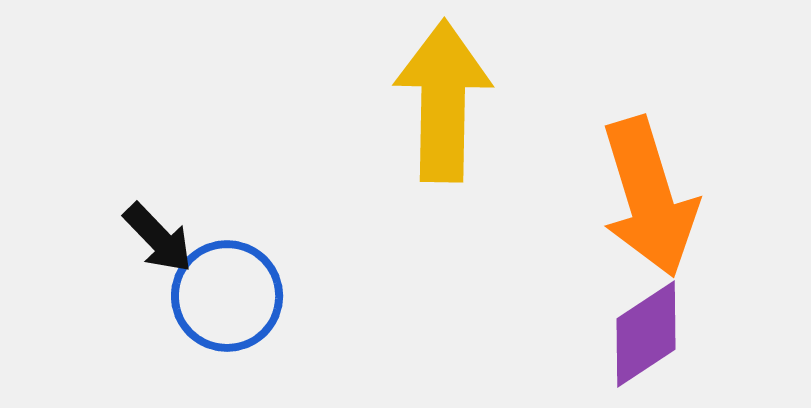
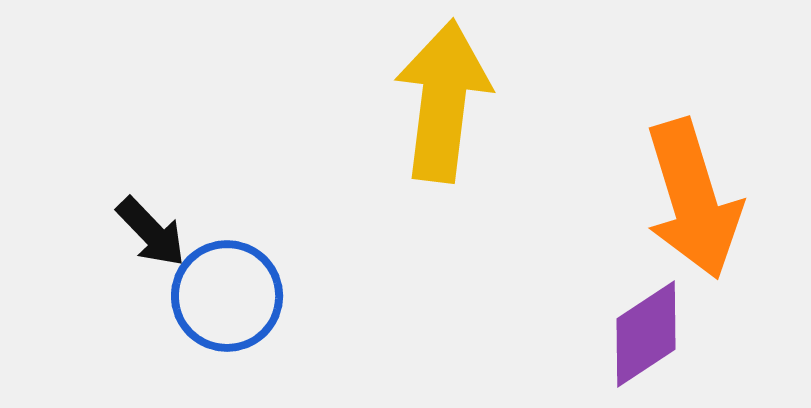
yellow arrow: rotated 6 degrees clockwise
orange arrow: moved 44 px right, 2 px down
black arrow: moved 7 px left, 6 px up
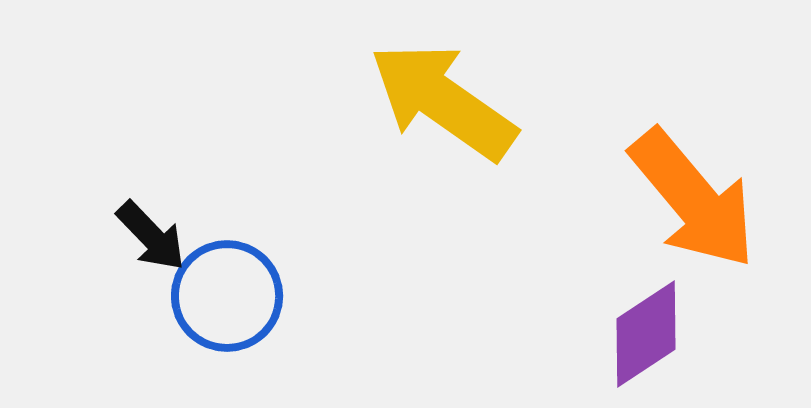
yellow arrow: rotated 62 degrees counterclockwise
orange arrow: rotated 23 degrees counterclockwise
black arrow: moved 4 px down
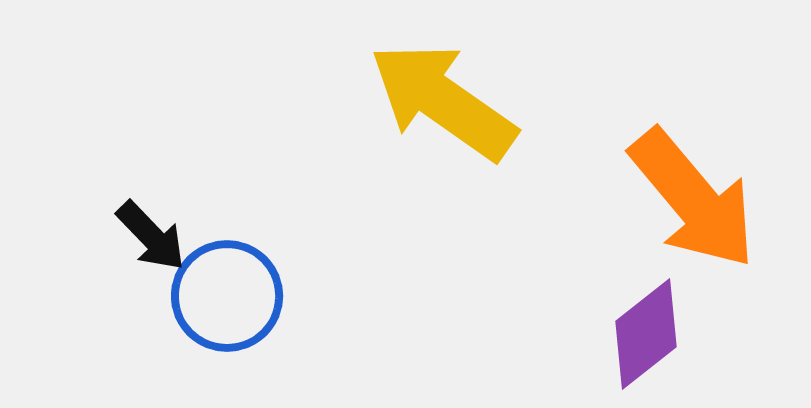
purple diamond: rotated 5 degrees counterclockwise
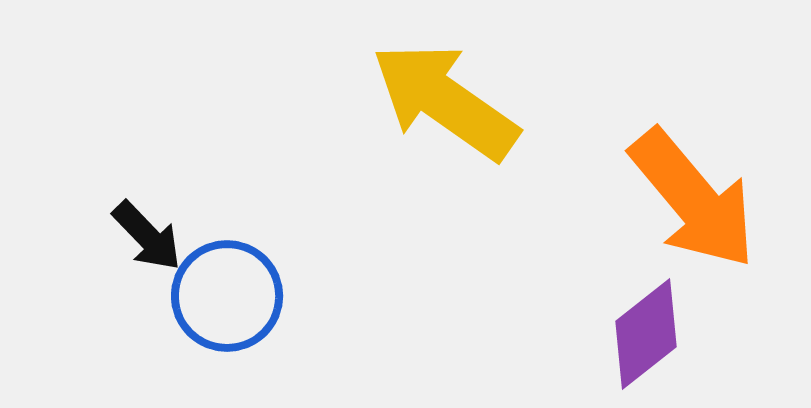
yellow arrow: moved 2 px right
black arrow: moved 4 px left
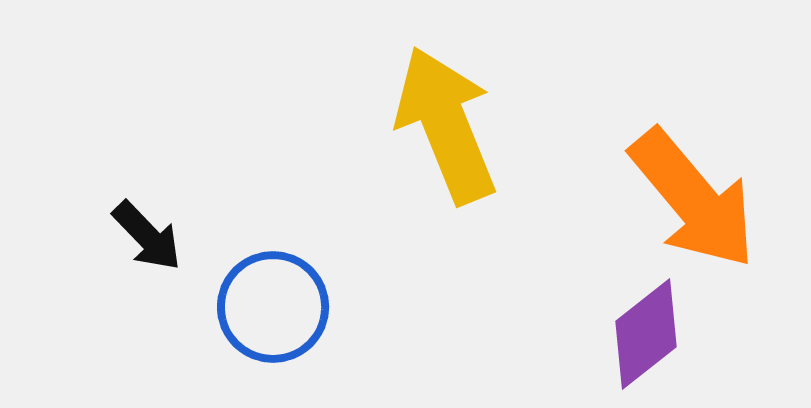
yellow arrow: moved 1 px right, 24 px down; rotated 33 degrees clockwise
blue circle: moved 46 px right, 11 px down
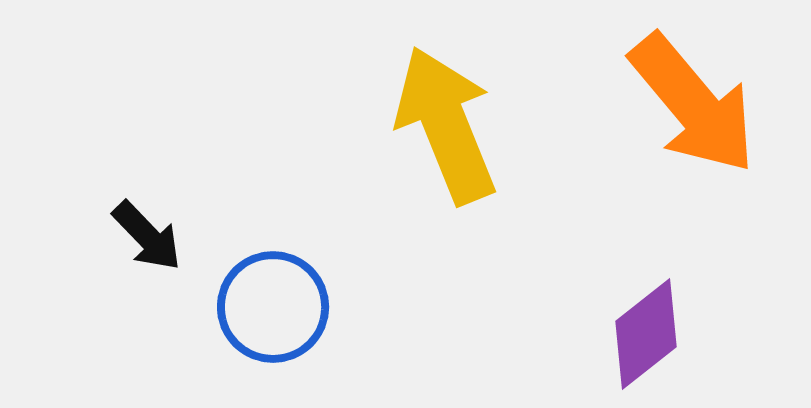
orange arrow: moved 95 px up
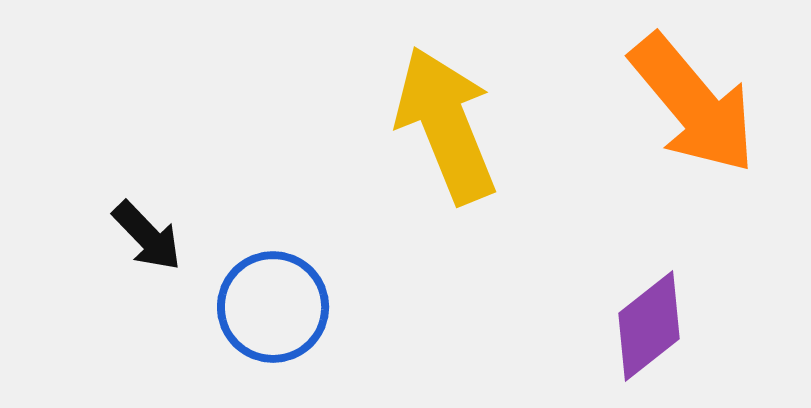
purple diamond: moved 3 px right, 8 px up
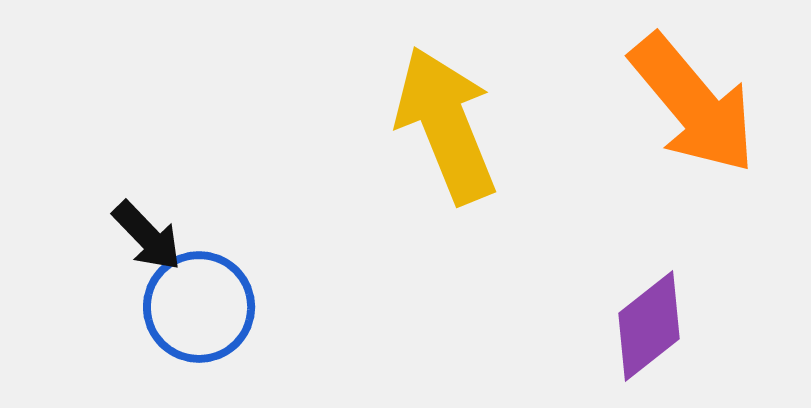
blue circle: moved 74 px left
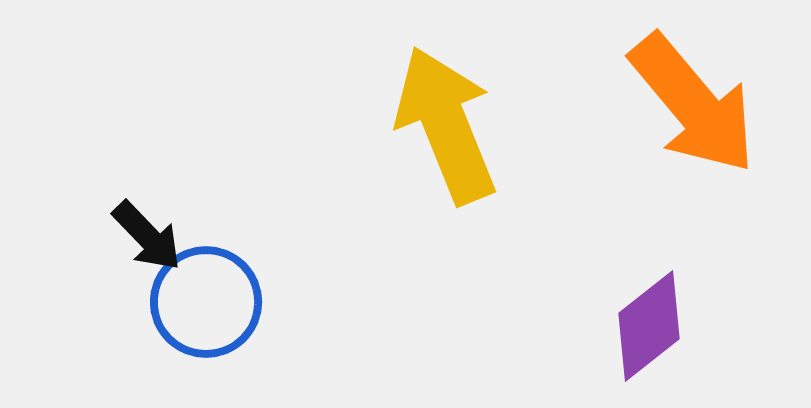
blue circle: moved 7 px right, 5 px up
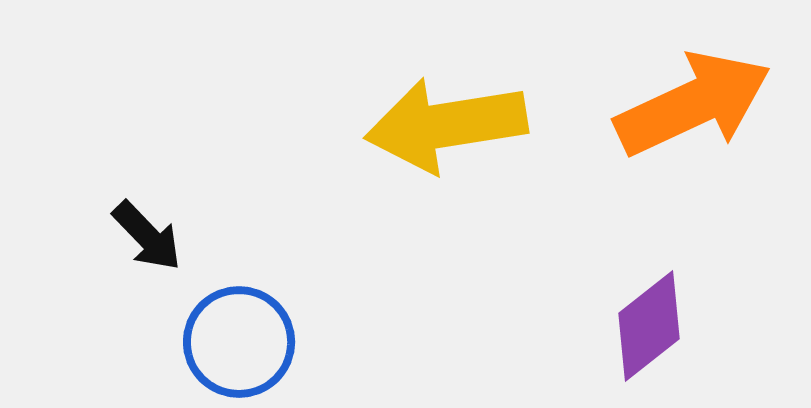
orange arrow: rotated 75 degrees counterclockwise
yellow arrow: rotated 77 degrees counterclockwise
blue circle: moved 33 px right, 40 px down
